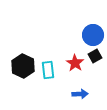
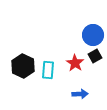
cyan rectangle: rotated 12 degrees clockwise
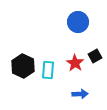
blue circle: moved 15 px left, 13 px up
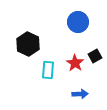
black hexagon: moved 5 px right, 22 px up
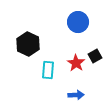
red star: moved 1 px right
blue arrow: moved 4 px left, 1 px down
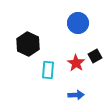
blue circle: moved 1 px down
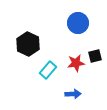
black square: rotated 16 degrees clockwise
red star: rotated 30 degrees clockwise
cyan rectangle: rotated 36 degrees clockwise
blue arrow: moved 3 px left, 1 px up
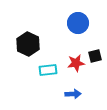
cyan rectangle: rotated 42 degrees clockwise
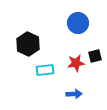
cyan rectangle: moved 3 px left
blue arrow: moved 1 px right
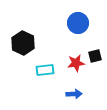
black hexagon: moved 5 px left, 1 px up
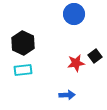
blue circle: moved 4 px left, 9 px up
black square: rotated 24 degrees counterclockwise
cyan rectangle: moved 22 px left
blue arrow: moved 7 px left, 1 px down
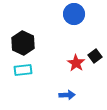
red star: rotated 30 degrees counterclockwise
